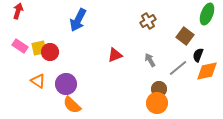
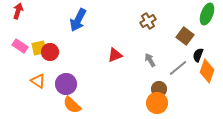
orange diamond: rotated 60 degrees counterclockwise
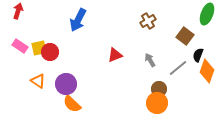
orange semicircle: moved 1 px up
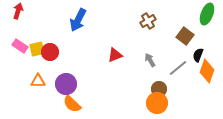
yellow square: moved 2 px left, 1 px down
orange triangle: rotated 35 degrees counterclockwise
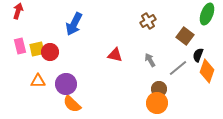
blue arrow: moved 4 px left, 4 px down
pink rectangle: rotated 42 degrees clockwise
red triangle: rotated 35 degrees clockwise
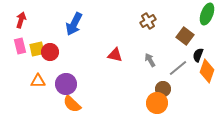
red arrow: moved 3 px right, 9 px down
brown circle: moved 4 px right
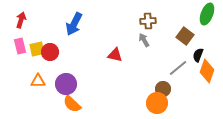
brown cross: rotated 28 degrees clockwise
gray arrow: moved 6 px left, 20 px up
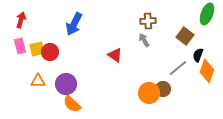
red triangle: rotated 21 degrees clockwise
orange circle: moved 8 px left, 10 px up
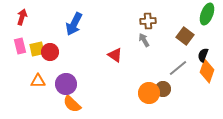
red arrow: moved 1 px right, 3 px up
black semicircle: moved 5 px right
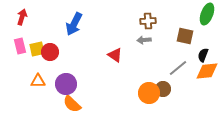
brown square: rotated 24 degrees counterclockwise
gray arrow: rotated 64 degrees counterclockwise
orange diamond: rotated 65 degrees clockwise
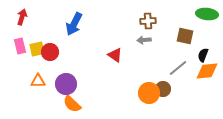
green ellipse: rotated 75 degrees clockwise
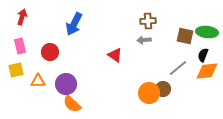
green ellipse: moved 18 px down
yellow square: moved 21 px left, 21 px down
